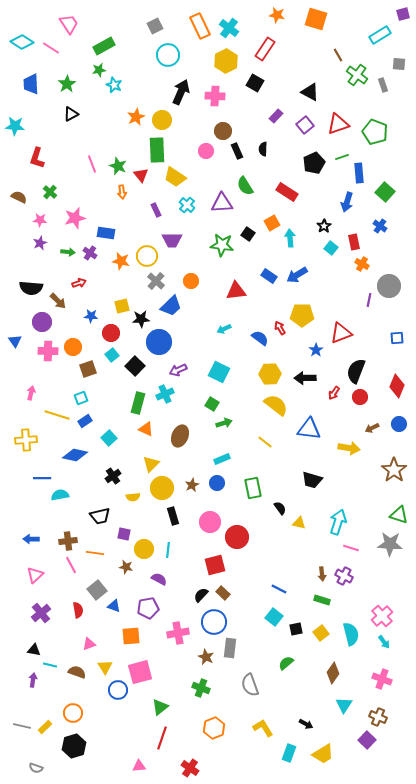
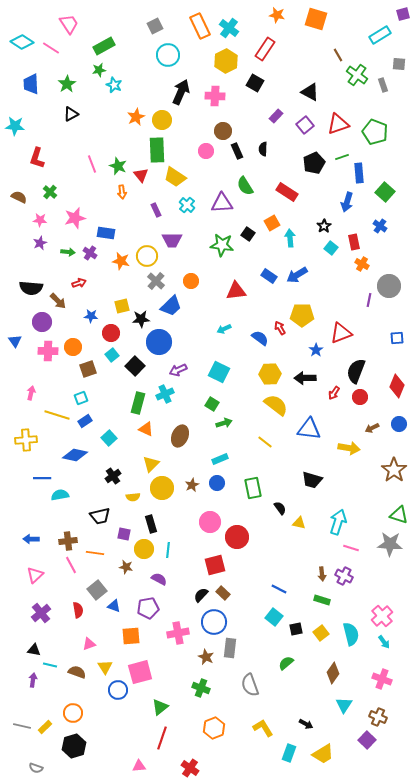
cyan rectangle at (222, 459): moved 2 px left
black rectangle at (173, 516): moved 22 px left, 8 px down
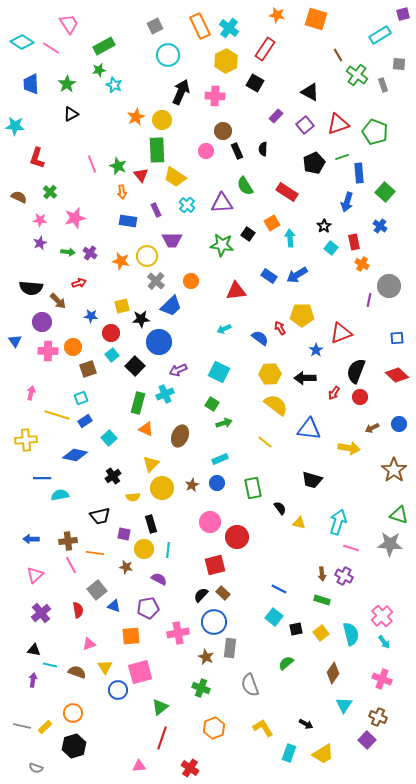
blue rectangle at (106, 233): moved 22 px right, 12 px up
red diamond at (397, 386): moved 11 px up; rotated 70 degrees counterclockwise
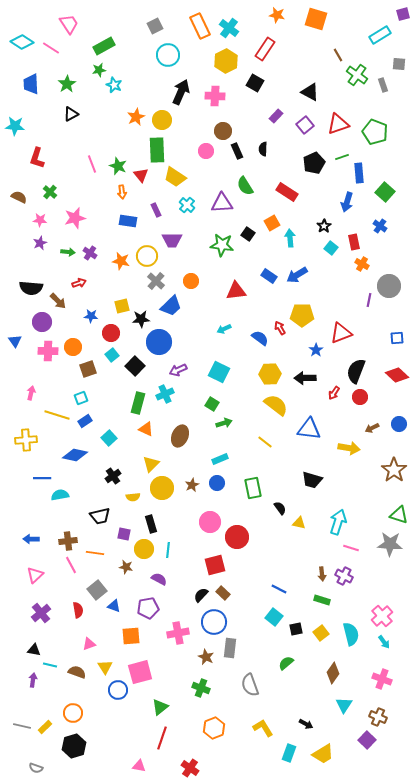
pink triangle at (139, 766): rotated 16 degrees clockwise
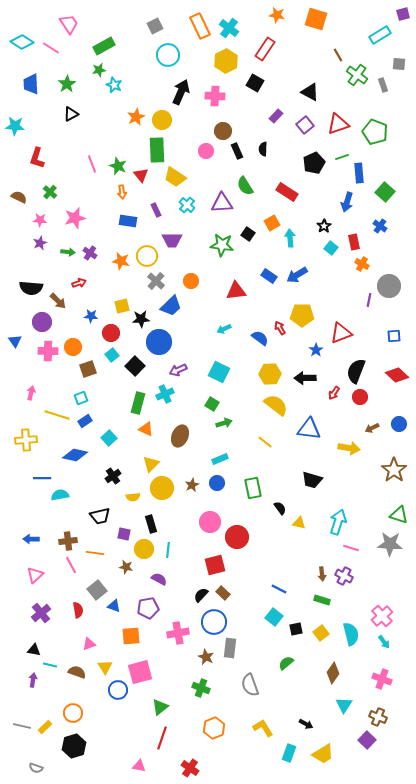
blue square at (397, 338): moved 3 px left, 2 px up
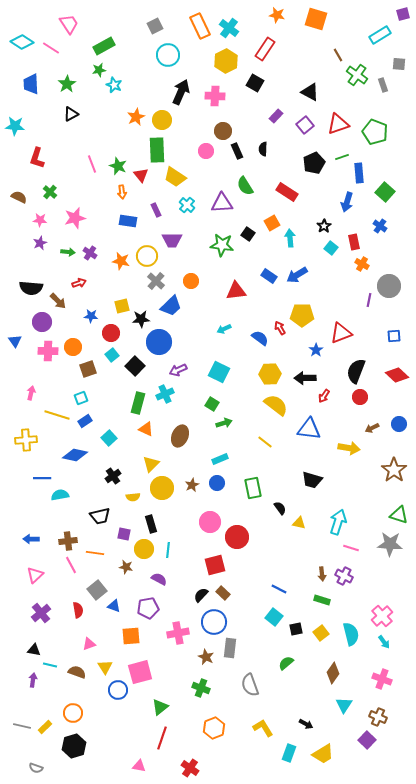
red arrow at (334, 393): moved 10 px left, 3 px down
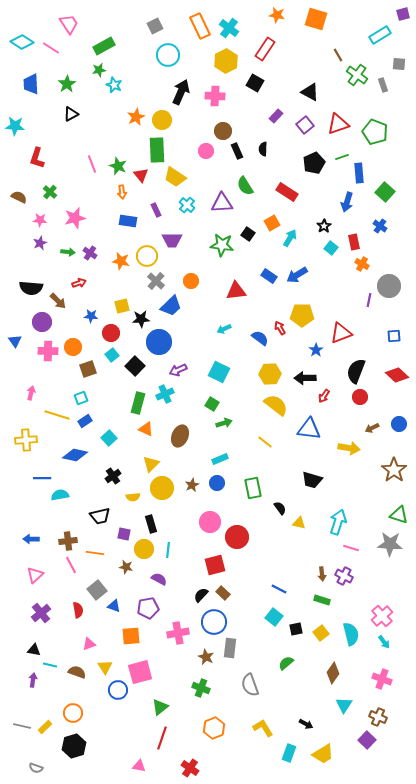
cyan arrow at (290, 238): rotated 36 degrees clockwise
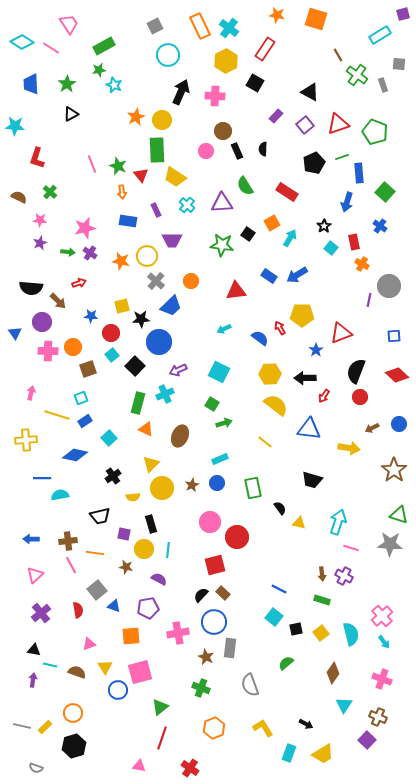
pink star at (75, 218): moved 10 px right, 10 px down
blue triangle at (15, 341): moved 8 px up
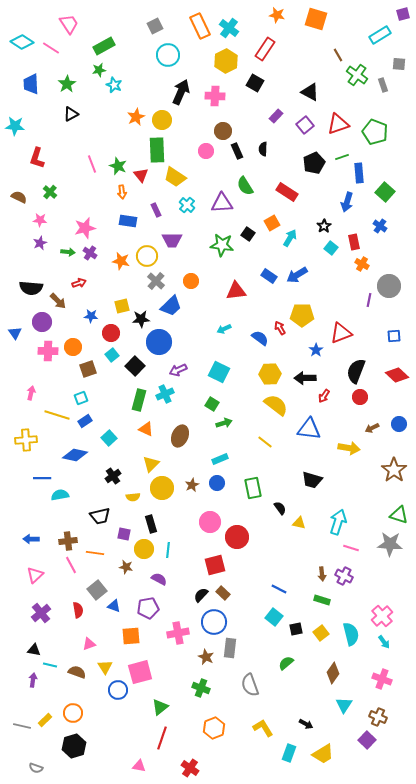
green rectangle at (138, 403): moved 1 px right, 3 px up
yellow rectangle at (45, 727): moved 7 px up
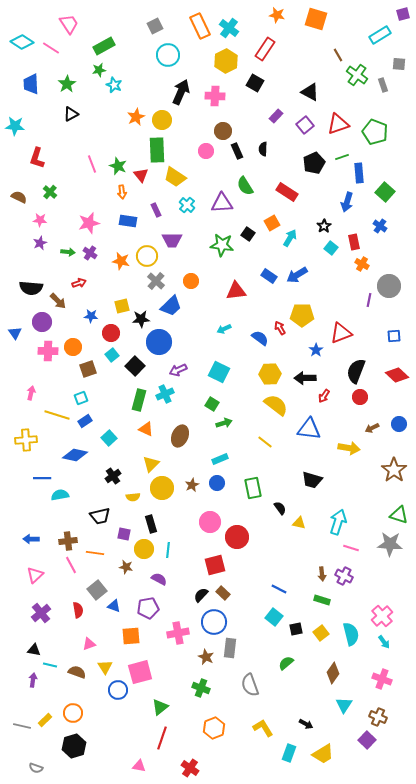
pink star at (85, 228): moved 4 px right, 5 px up
